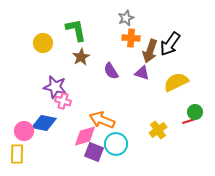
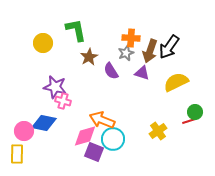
gray star: moved 35 px down
black arrow: moved 1 px left, 3 px down
brown star: moved 8 px right
yellow cross: moved 1 px down
cyan circle: moved 3 px left, 5 px up
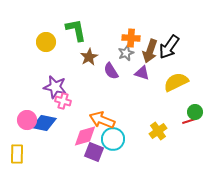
yellow circle: moved 3 px right, 1 px up
pink circle: moved 3 px right, 11 px up
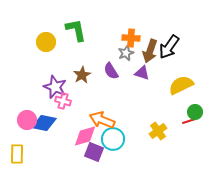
brown star: moved 7 px left, 18 px down
yellow semicircle: moved 5 px right, 3 px down
purple star: rotated 10 degrees clockwise
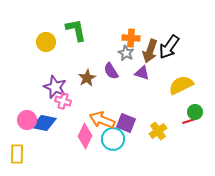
gray star: rotated 21 degrees counterclockwise
brown star: moved 5 px right, 3 px down
pink diamond: rotated 50 degrees counterclockwise
purple square: moved 32 px right, 29 px up
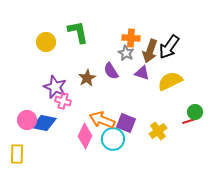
green L-shape: moved 2 px right, 2 px down
yellow semicircle: moved 11 px left, 4 px up
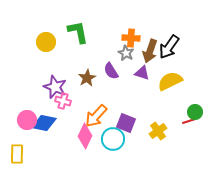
orange arrow: moved 6 px left, 4 px up; rotated 70 degrees counterclockwise
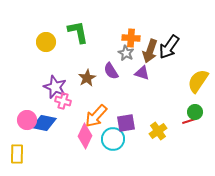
yellow semicircle: moved 28 px right; rotated 30 degrees counterclockwise
purple square: rotated 30 degrees counterclockwise
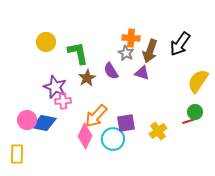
green L-shape: moved 21 px down
black arrow: moved 11 px right, 3 px up
pink cross: rotated 21 degrees counterclockwise
